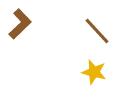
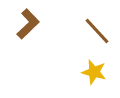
brown L-shape: moved 8 px right
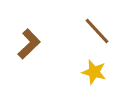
brown L-shape: moved 1 px right, 20 px down
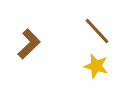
yellow star: moved 2 px right, 6 px up
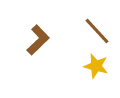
brown L-shape: moved 9 px right, 4 px up
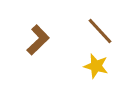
brown line: moved 3 px right
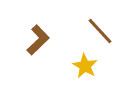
yellow star: moved 11 px left; rotated 15 degrees clockwise
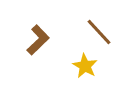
brown line: moved 1 px left, 1 px down
